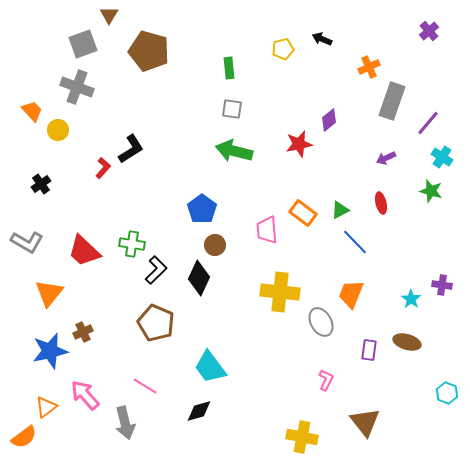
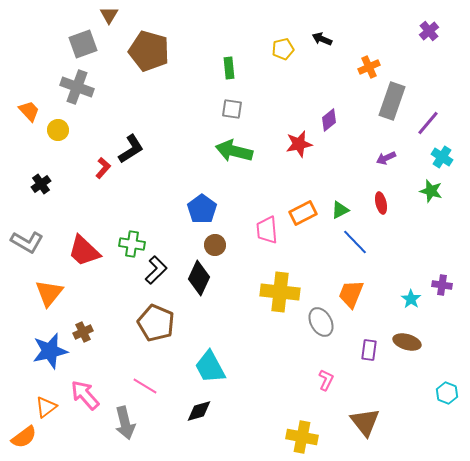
orange trapezoid at (32, 111): moved 3 px left
orange rectangle at (303, 213): rotated 64 degrees counterclockwise
cyan trapezoid at (210, 367): rotated 9 degrees clockwise
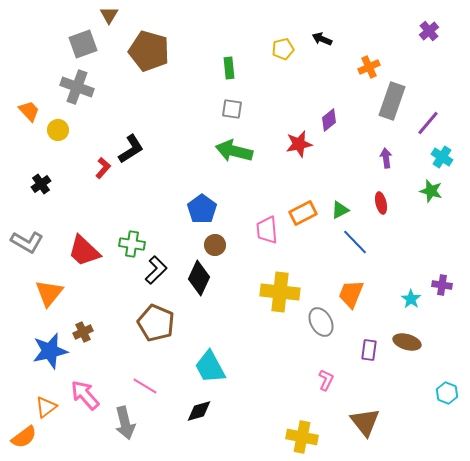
purple arrow at (386, 158): rotated 108 degrees clockwise
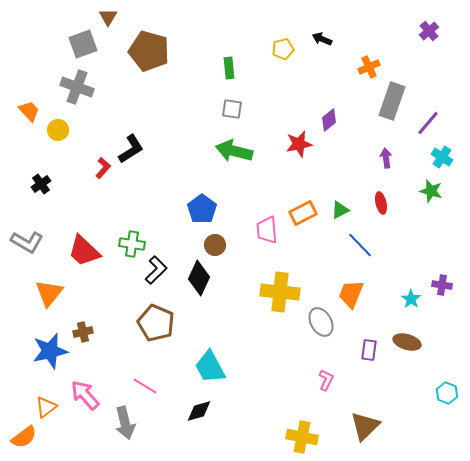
brown triangle at (109, 15): moved 1 px left, 2 px down
blue line at (355, 242): moved 5 px right, 3 px down
brown cross at (83, 332): rotated 12 degrees clockwise
brown triangle at (365, 422): moved 4 px down; rotated 24 degrees clockwise
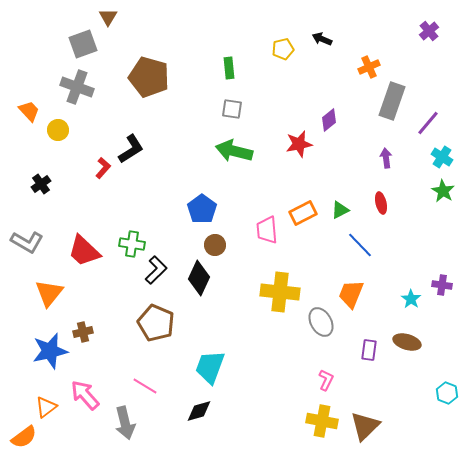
brown pentagon at (149, 51): moved 26 px down
green star at (431, 191): moved 12 px right; rotated 15 degrees clockwise
cyan trapezoid at (210, 367): rotated 48 degrees clockwise
yellow cross at (302, 437): moved 20 px right, 16 px up
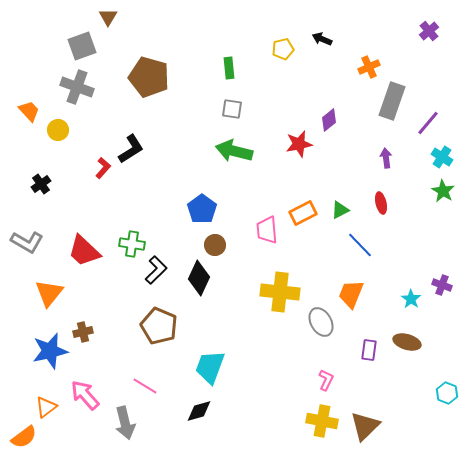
gray square at (83, 44): moved 1 px left, 2 px down
purple cross at (442, 285): rotated 12 degrees clockwise
brown pentagon at (156, 323): moved 3 px right, 3 px down
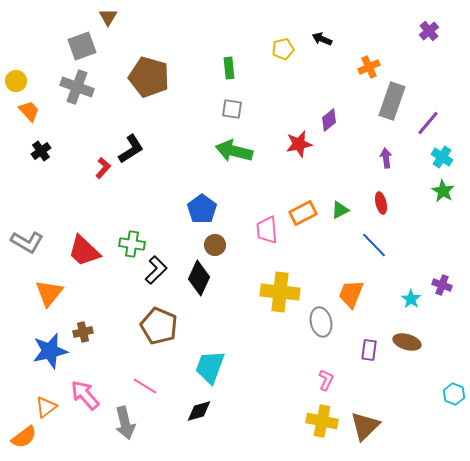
yellow circle at (58, 130): moved 42 px left, 49 px up
black cross at (41, 184): moved 33 px up
blue line at (360, 245): moved 14 px right
gray ellipse at (321, 322): rotated 16 degrees clockwise
cyan hexagon at (447, 393): moved 7 px right, 1 px down
